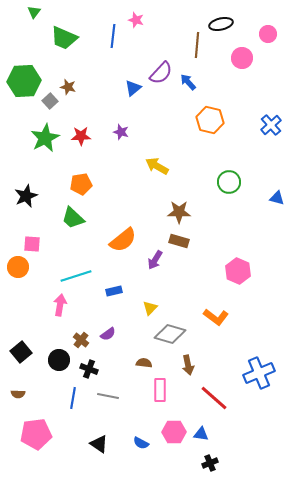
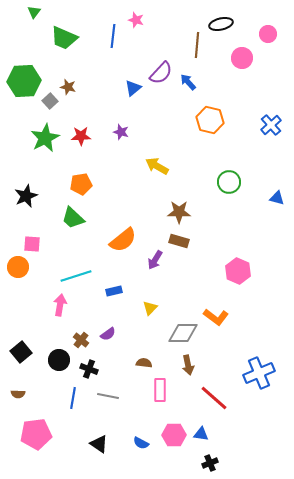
gray diamond at (170, 334): moved 13 px right, 1 px up; rotated 16 degrees counterclockwise
pink hexagon at (174, 432): moved 3 px down
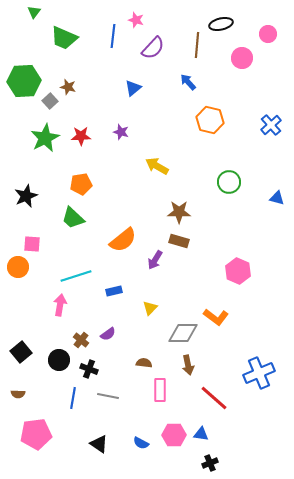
purple semicircle at (161, 73): moved 8 px left, 25 px up
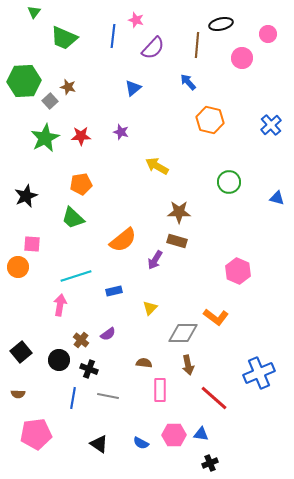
brown rectangle at (179, 241): moved 2 px left
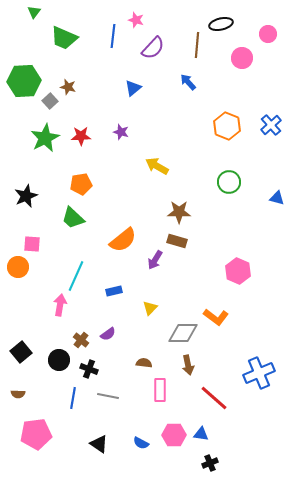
orange hexagon at (210, 120): moved 17 px right, 6 px down; rotated 8 degrees clockwise
cyan line at (76, 276): rotated 48 degrees counterclockwise
